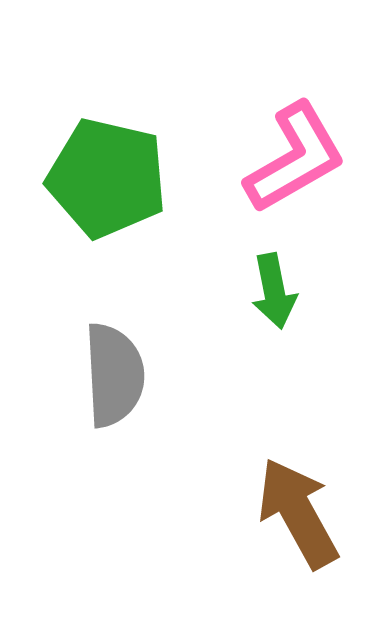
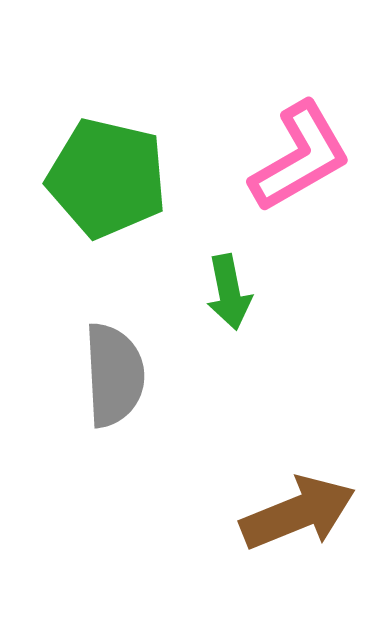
pink L-shape: moved 5 px right, 1 px up
green arrow: moved 45 px left, 1 px down
brown arrow: rotated 97 degrees clockwise
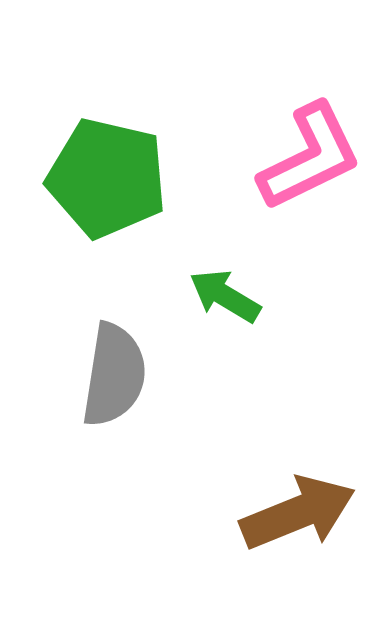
pink L-shape: moved 10 px right; rotated 4 degrees clockwise
green arrow: moved 4 px left, 4 px down; rotated 132 degrees clockwise
gray semicircle: rotated 12 degrees clockwise
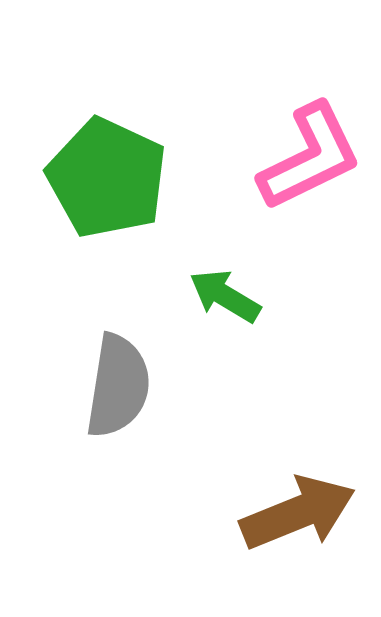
green pentagon: rotated 12 degrees clockwise
gray semicircle: moved 4 px right, 11 px down
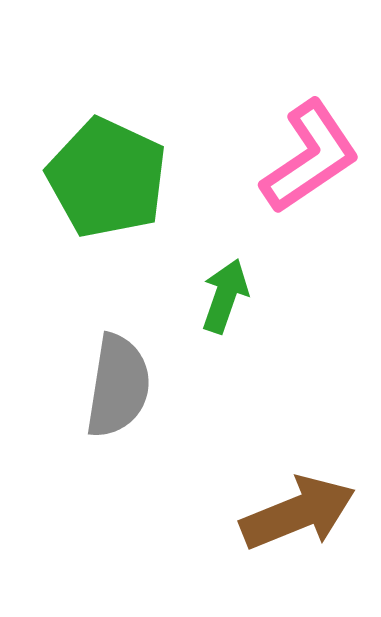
pink L-shape: rotated 8 degrees counterclockwise
green arrow: rotated 78 degrees clockwise
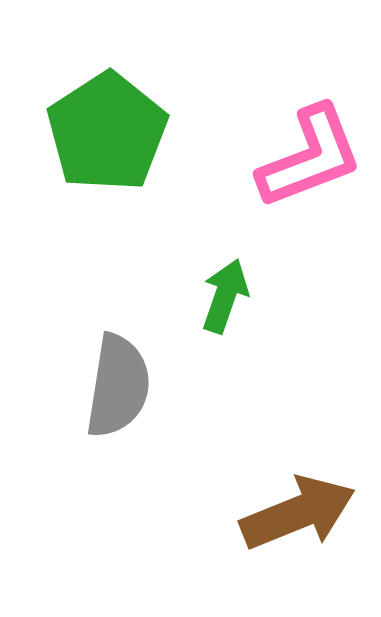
pink L-shape: rotated 13 degrees clockwise
green pentagon: moved 46 px up; rotated 14 degrees clockwise
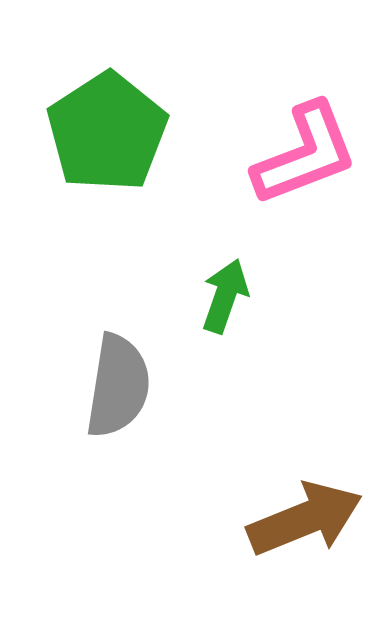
pink L-shape: moved 5 px left, 3 px up
brown arrow: moved 7 px right, 6 px down
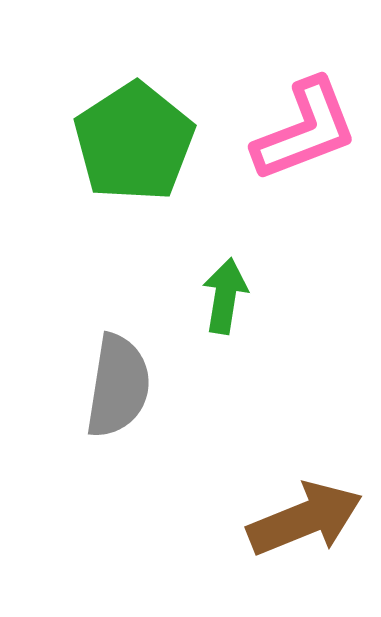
green pentagon: moved 27 px right, 10 px down
pink L-shape: moved 24 px up
green arrow: rotated 10 degrees counterclockwise
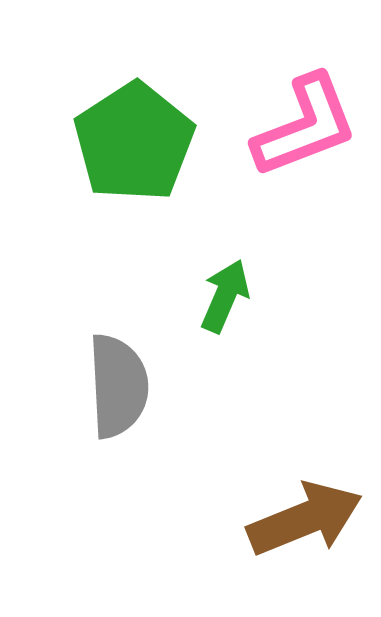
pink L-shape: moved 4 px up
green arrow: rotated 14 degrees clockwise
gray semicircle: rotated 12 degrees counterclockwise
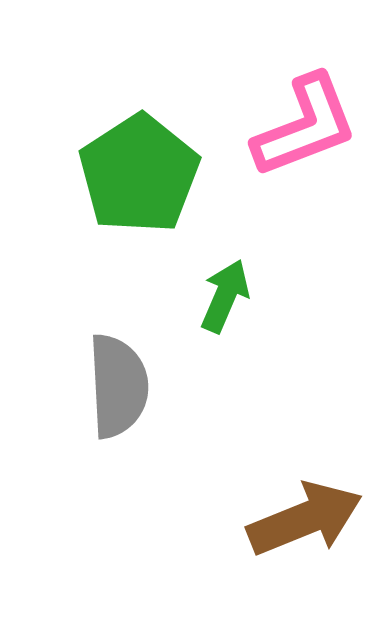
green pentagon: moved 5 px right, 32 px down
